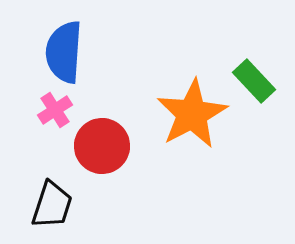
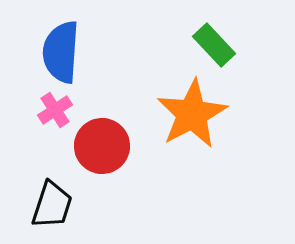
blue semicircle: moved 3 px left
green rectangle: moved 40 px left, 36 px up
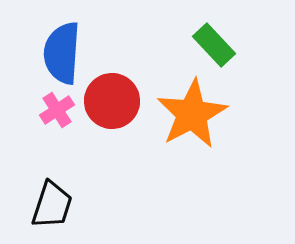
blue semicircle: moved 1 px right, 1 px down
pink cross: moved 2 px right
red circle: moved 10 px right, 45 px up
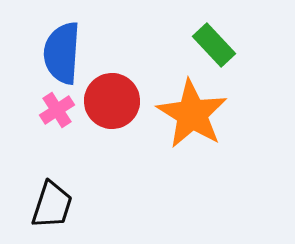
orange star: rotated 12 degrees counterclockwise
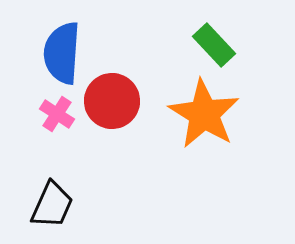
pink cross: moved 4 px down; rotated 24 degrees counterclockwise
orange star: moved 12 px right
black trapezoid: rotated 6 degrees clockwise
